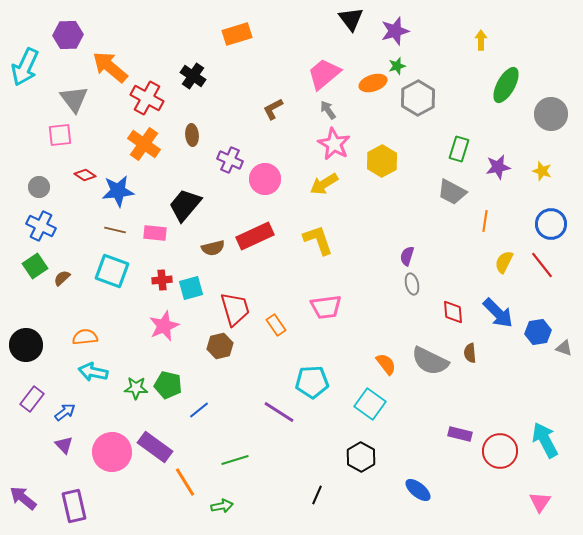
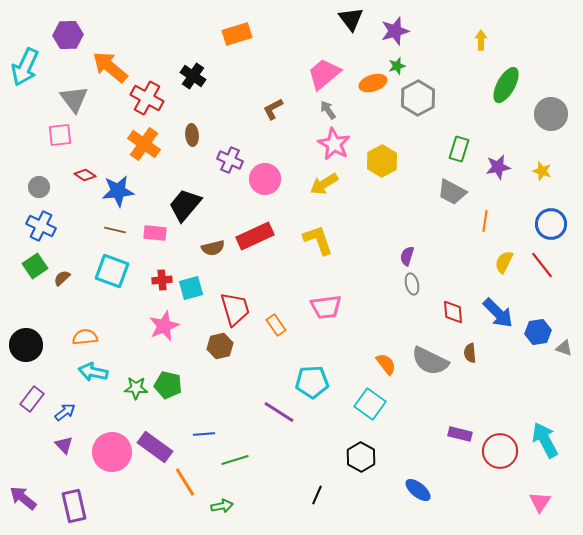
blue line at (199, 410): moved 5 px right, 24 px down; rotated 35 degrees clockwise
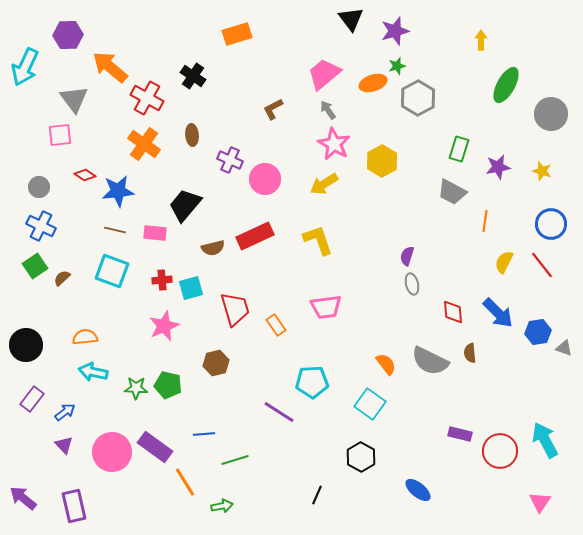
brown hexagon at (220, 346): moved 4 px left, 17 px down
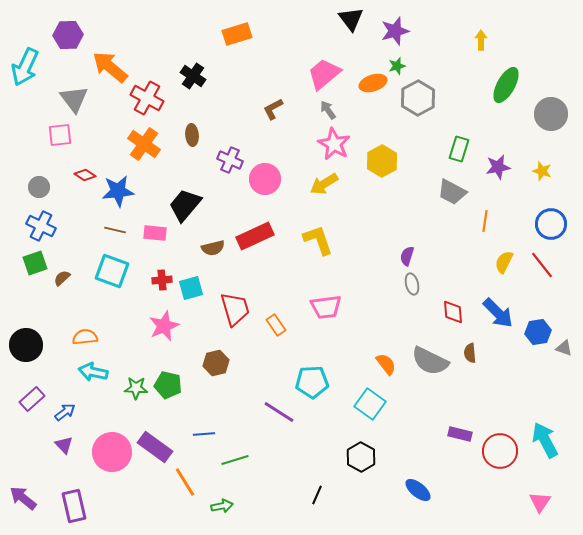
green square at (35, 266): moved 3 px up; rotated 15 degrees clockwise
purple rectangle at (32, 399): rotated 10 degrees clockwise
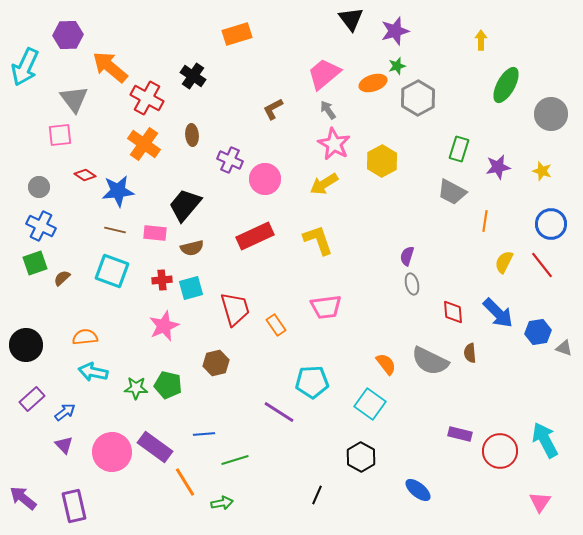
brown semicircle at (213, 248): moved 21 px left
green arrow at (222, 506): moved 3 px up
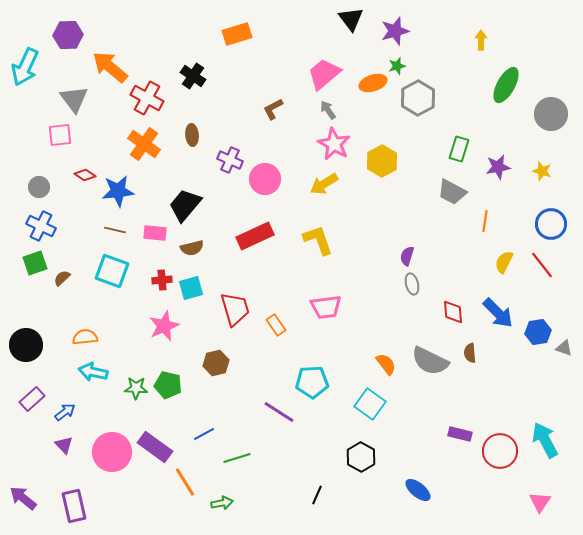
blue line at (204, 434): rotated 25 degrees counterclockwise
green line at (235, 460): moved 2 px right, 2 px up
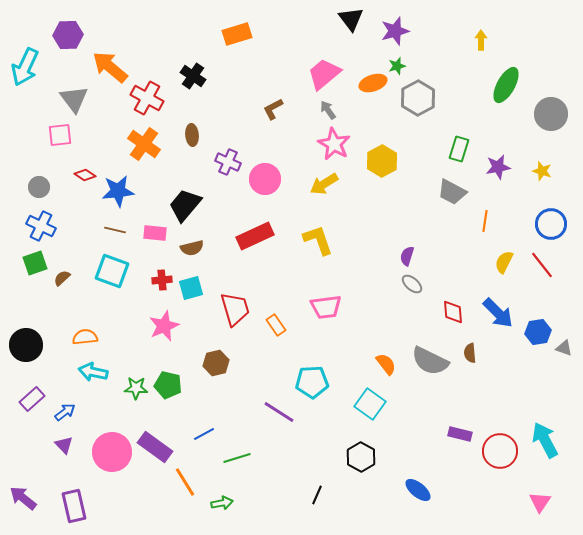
purple cross at (230, 160): moved 2 px left, 2 px down
gray ellipse at (412, 284): rotated 35 degrees counterclockwise
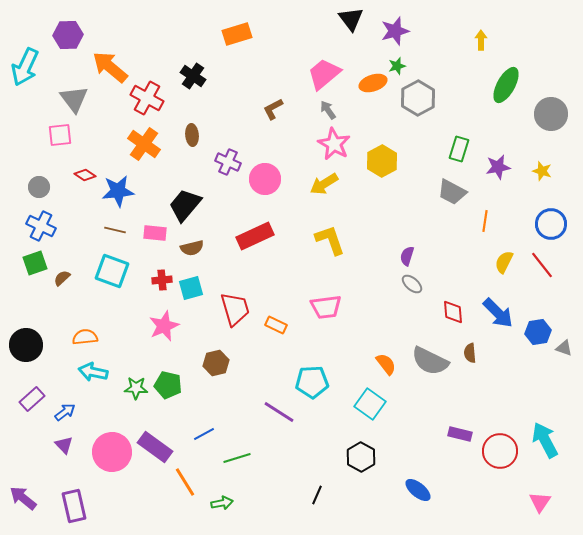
yellow L-shape at (318, 240): moved 12 px right
orange rectangle at (276, 325): rotated 30 degrees counterclockwise
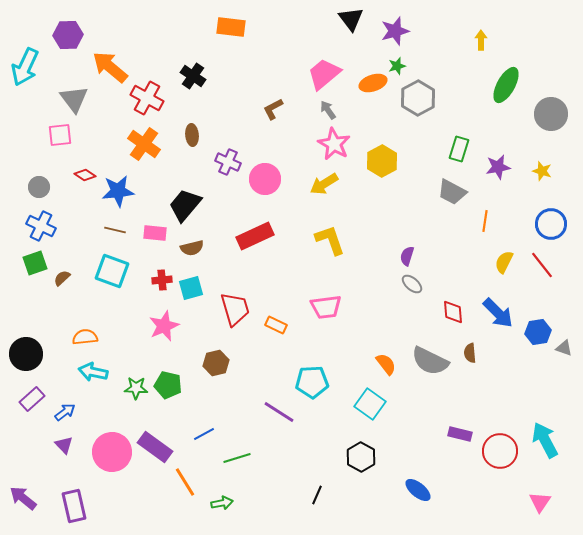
orange rectangle at (237, 34): moved 6 px left, 7 px up; rotated 24 degrees clockwise
black circle at (26, 345): moved 9 px down
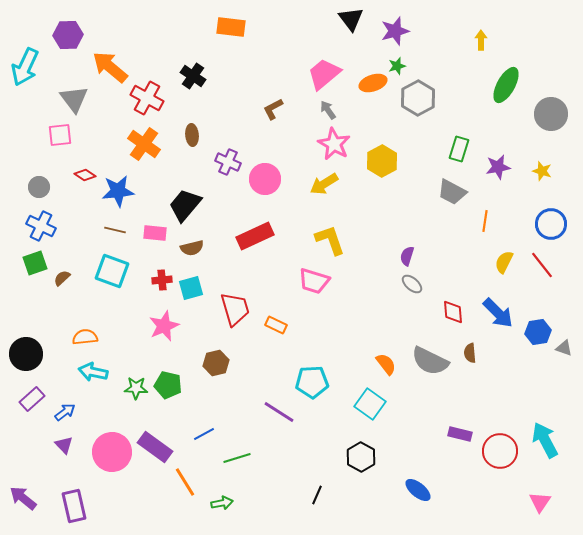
pink trapezoid at (326, 307): moved 12 px left, 26 px up; rotated 24 degrees clockwise
